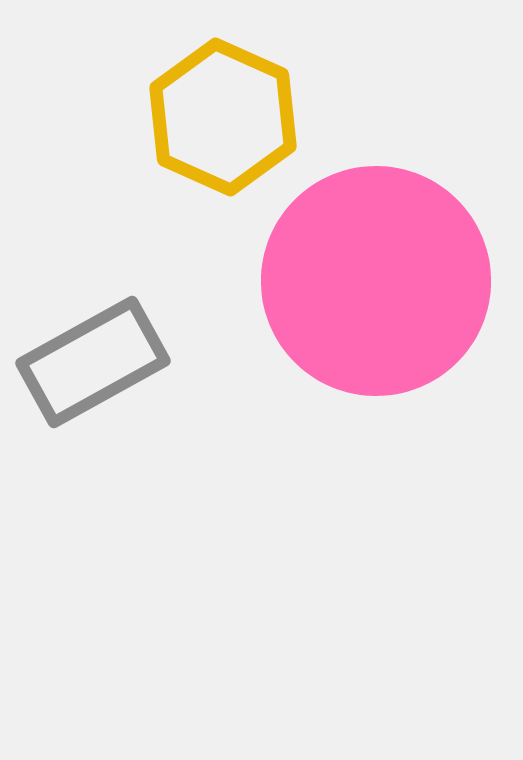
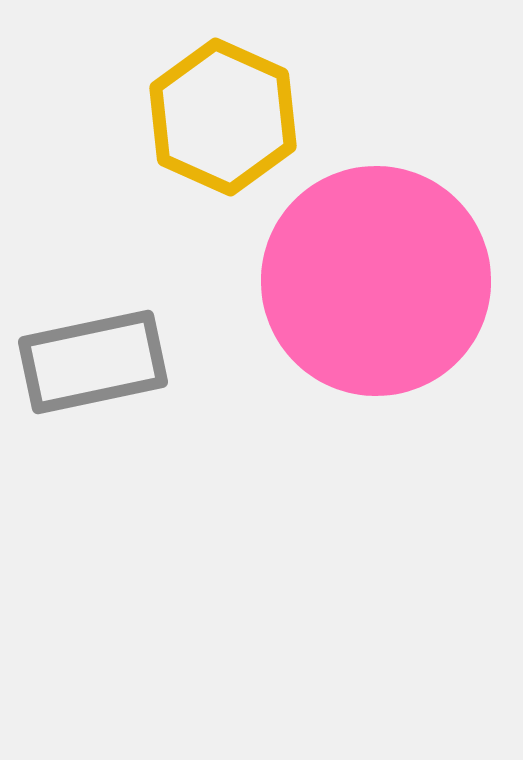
gray rectangle: rotated 17 degrees clockwise
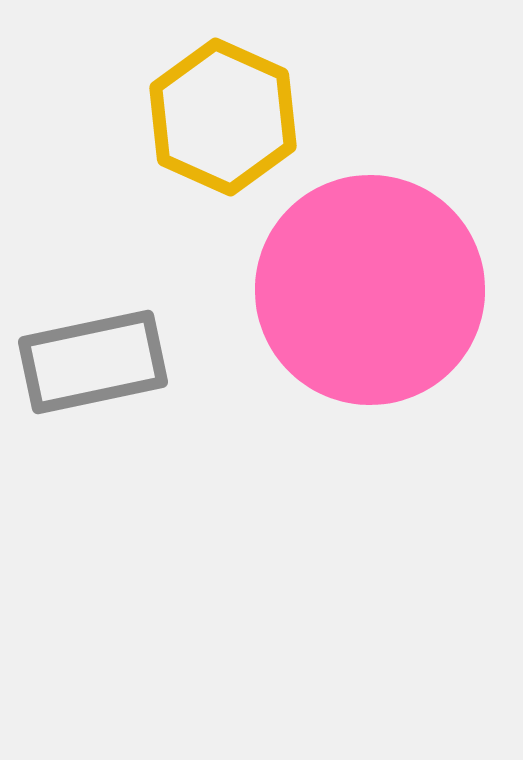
pink circle: moved 6 px left, 9 px down
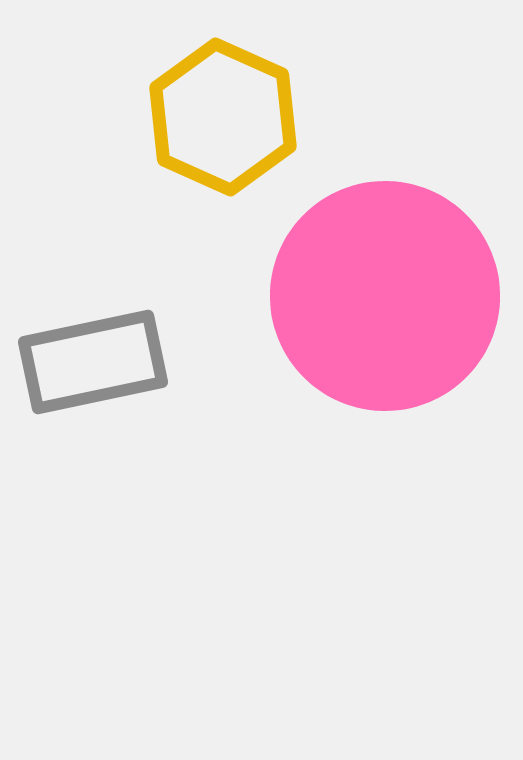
pink circle: moved 15 px right, 6 px down
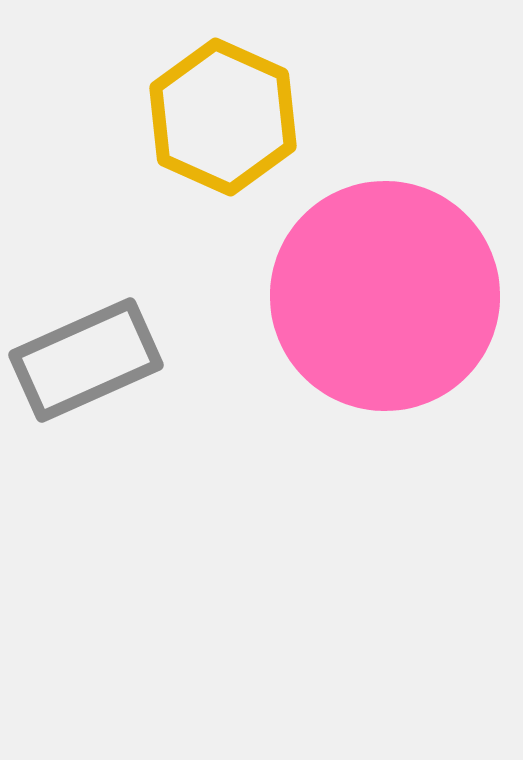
gray rectangle: moved 7 px left, 2 px up; rotated 12 degrees counterclockwise
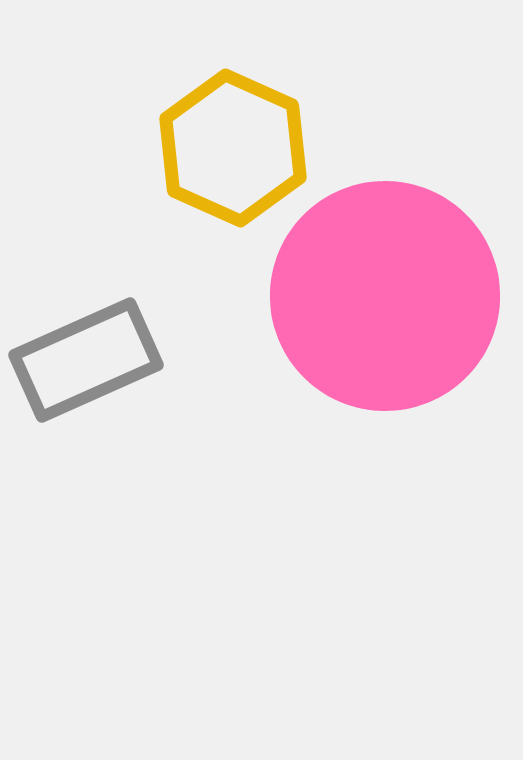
yellow hexagon: moved 10 px right, 31 px down
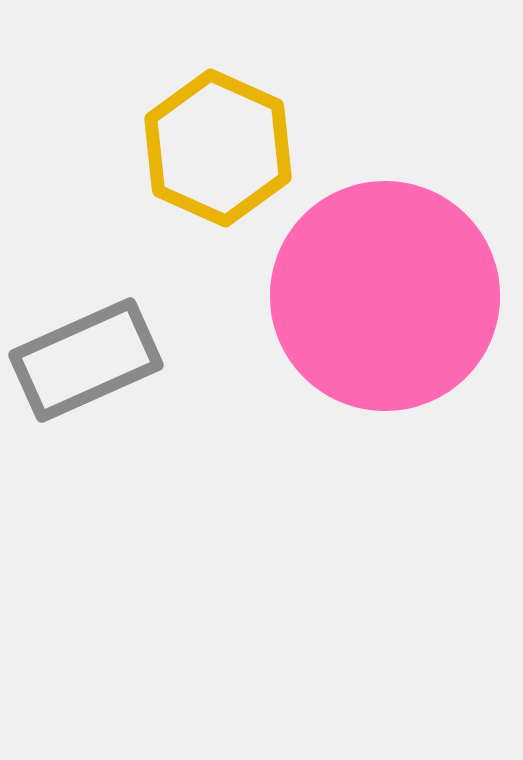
yellow hexagon: moved 15 px left
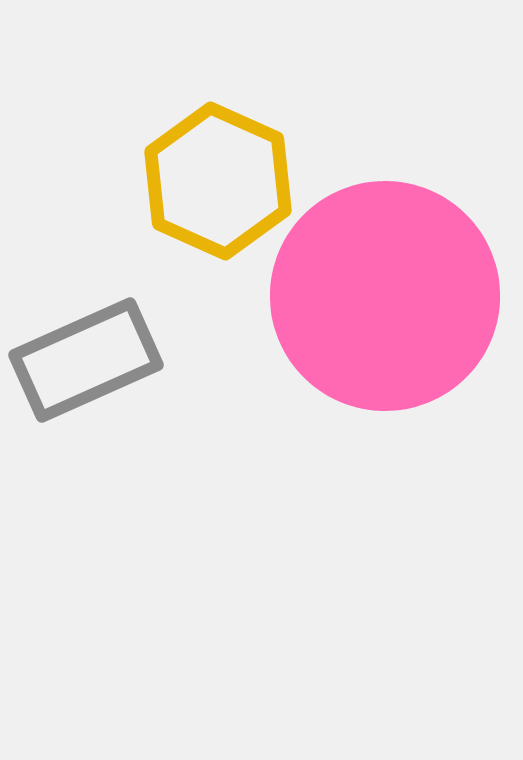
yellow hexagon: moved 33 px down
